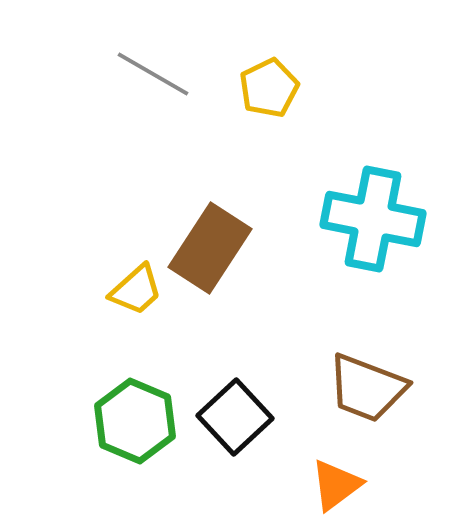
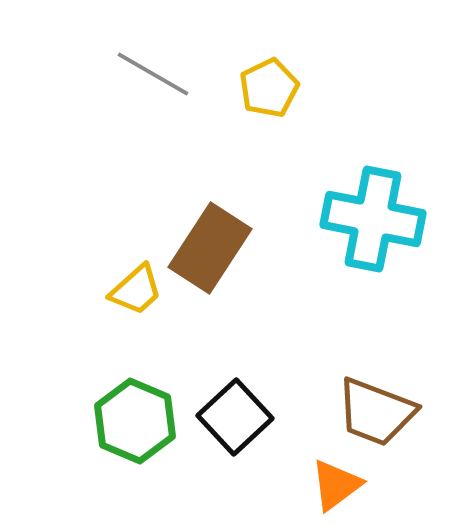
brown trapezoid: moved 9 px right, 24 px down
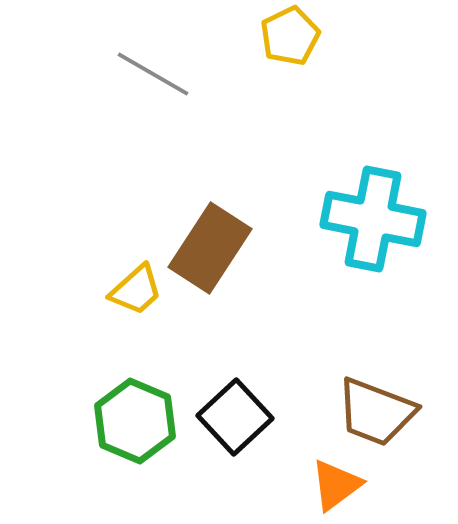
yellow pentagon: moved 21 px right, 52 px up
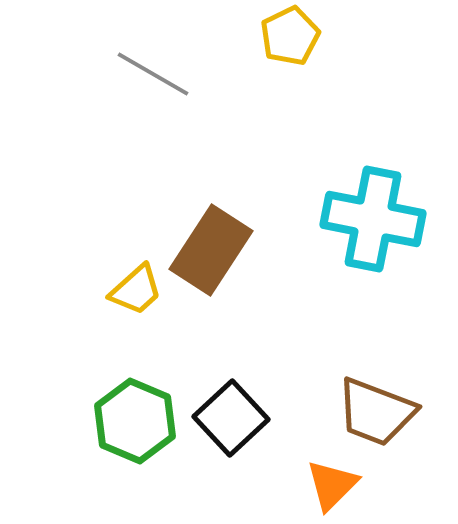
brown rectangle: moved 1 px right, 2 px down
black square: moved 4 px left, 1 px down
orange triangle: moved 4 px left; rotated 8 degrees counterclockwise
